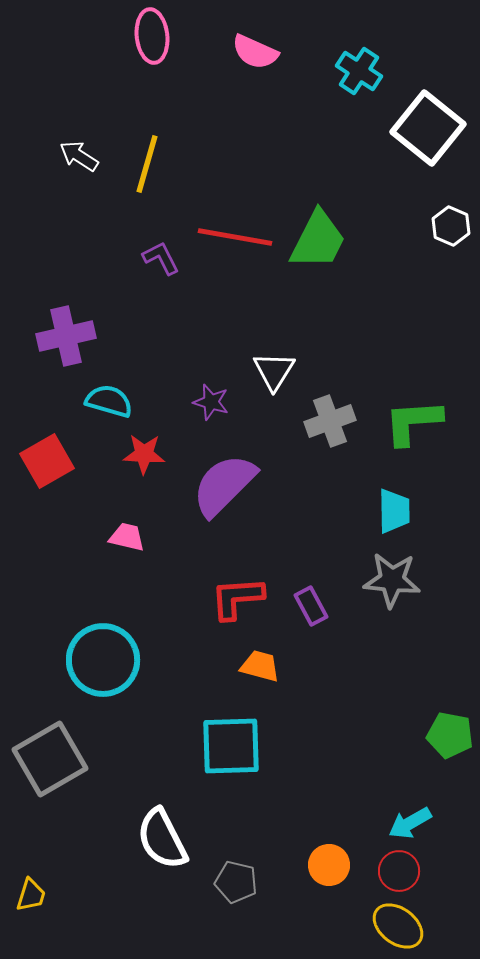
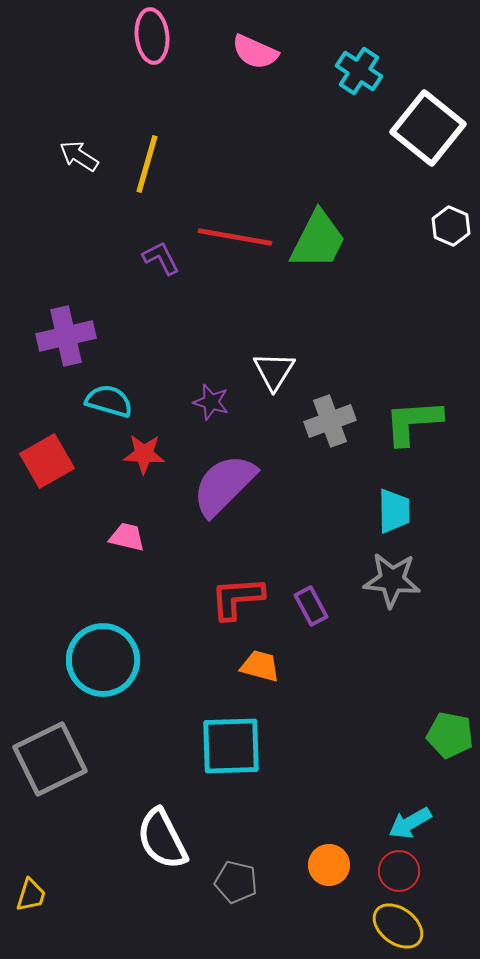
gray square: rotated 4 degrees clockwise
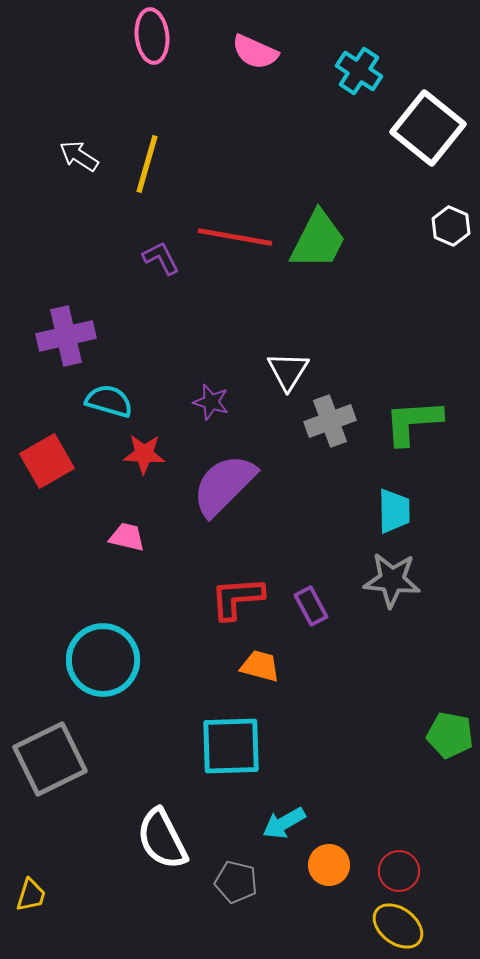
white triangle: moved 14 px right
cyan arrow: moved 126 px left
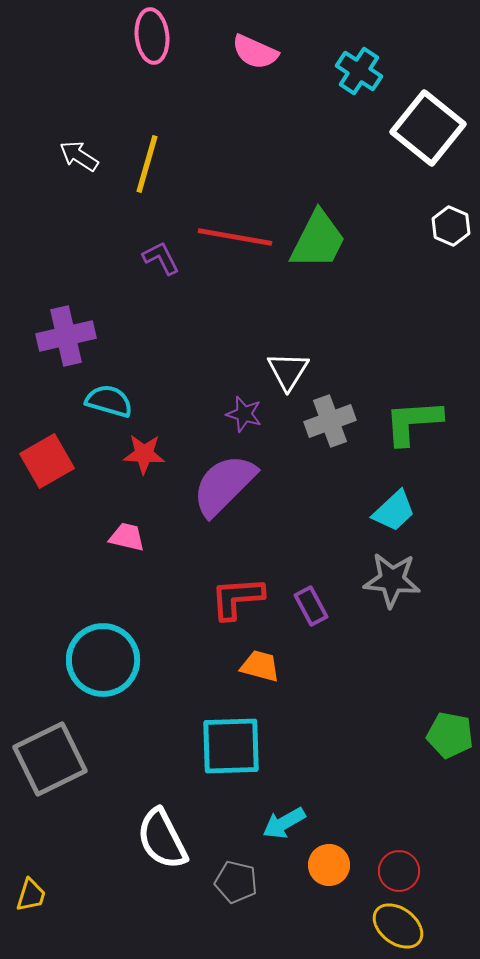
purple star: moved 33 px right, 12 px down
cyan trapezoid: rotated 48 degrees clockwise
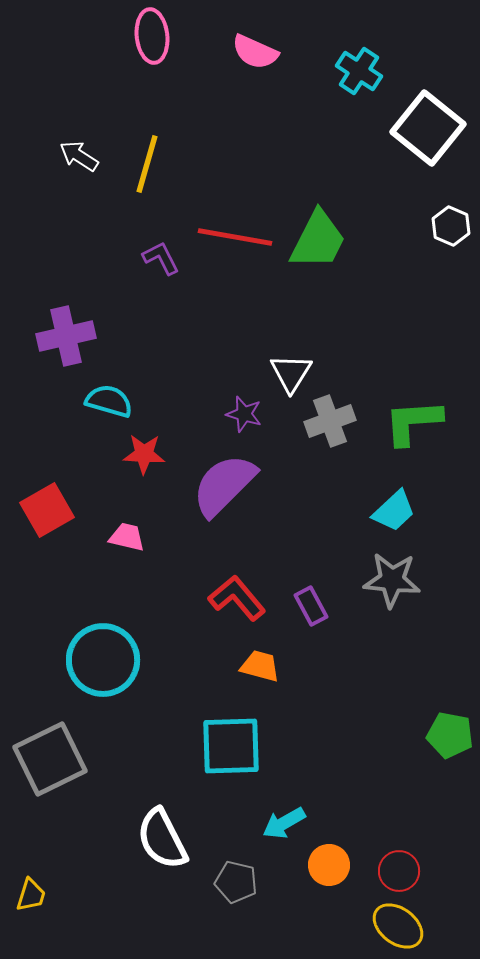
white triangle: moved 3 px right, 2 px down
red square: moved 49 px down
red L-shape: rotated 54 degrees clockwise
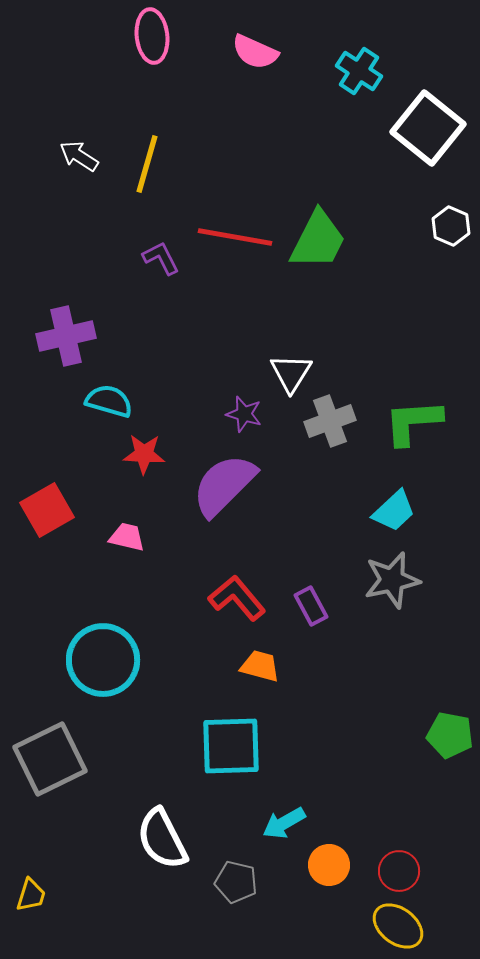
gray star: rotated 18 degrees counterclockwise
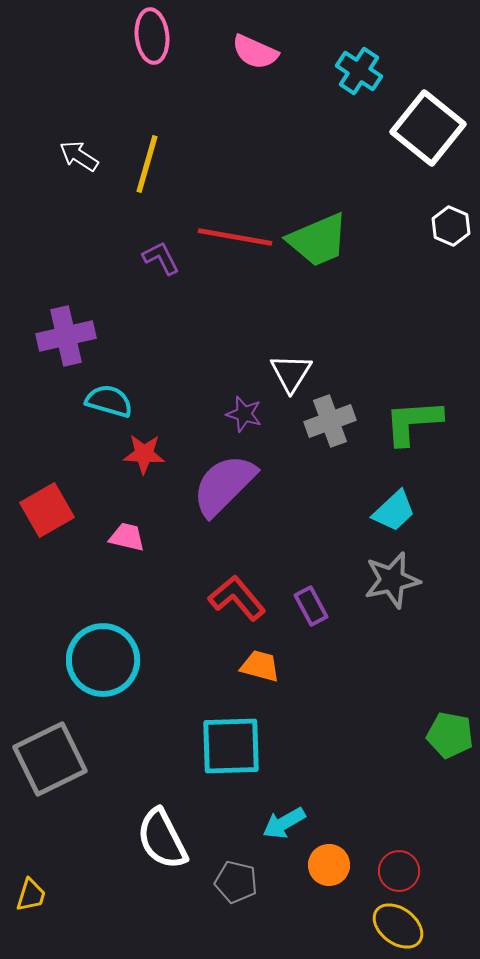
green trapezoid: rotated 40 degrees clockwise
